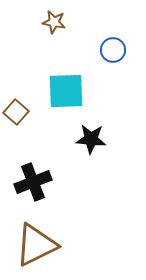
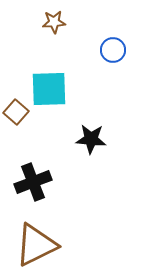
brown star: rotated 15 degrees counterclockwise
cyan square: moved 17 px left, 2 px up
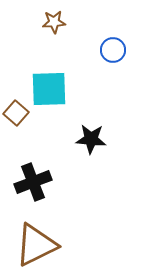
brown square: moved 1 px down
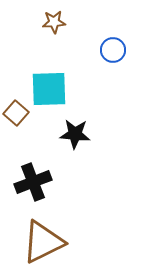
black star: moved 16 px left, 5 px up
brown triangle: moved 7 px right, 3 px up
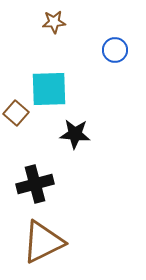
blue circle: moved 2 px right
black cross: moved 2 px right, 2 px down; rotated 6 degrees clockwise
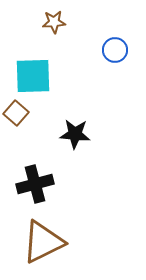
cyan square: moved 16 px left, 13 px up
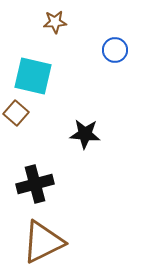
brown star: moved 1 px right
cyan square: rotated 15 degrees clockwise
black star: moved 10 px right
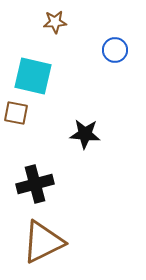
brown square: rotated 30 degrees counterclockwise
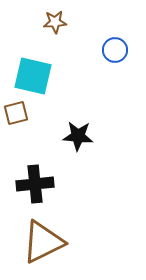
brown square: rotated 25 degrees counterclockwise
black star: moved 7 px left, 2 px down
black cross: rotated 9 degrees clockwise
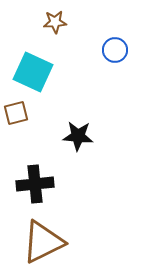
cyan square: moved 4 px up; rotated 12 degrees clockwise
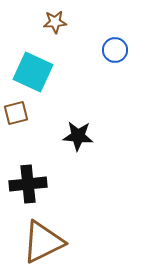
black cross: moved 7 px left
